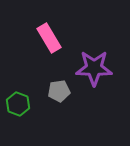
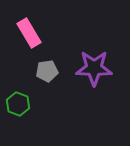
pink rectangle: moved 20 px left, 5 px up
gray pentagon: moved 12 px left, 20 px up
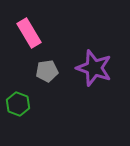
purple star: rotated 18 degrees clockwise
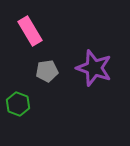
pink rectangle: moved 1 px right, 2 px up
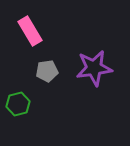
purple star: rotated 27 degrees counterclockwise
green hexagon: rotated 25 degrees clockwise
